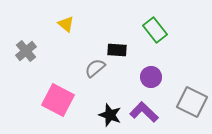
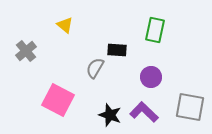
yellow triangle: moved 1 px left, 1 px down
green rectangle: rotated 50 degrees clockwise
gray semicircle: rotated 20 degrees counterclockwise
gray square: moved 2 px left, 5 px down; rotated 16 degrees counterclockwise
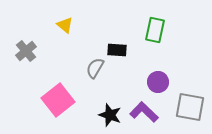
purple circle: moved 7 px right, 5 px down
pink square: rotated 24 degrees clockwise
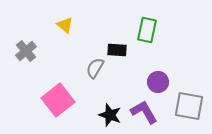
green rectangle: moved 8 px left
gray square: moved 1 px left, 1 px up
purple L-shape: rotated 16 degrees clockwise
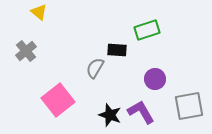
yellow triangle: moved 26 px left, 13 px up
green rectangle: rotated 60 degrees clockwise
purple circle: moved 3 px left, 3 px up
gray square: rotated 20 degrees counterclockwise
purple L-shape: moved 3 px left
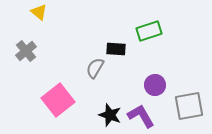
green rectangle: moved 2 px right, 1 px down
black rectangle: moved 1 px left, 1 px up
purple circle: moved 6 px down
purple L-shape: moved 4 px down
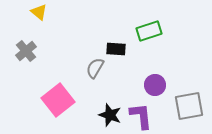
purple L-shape: rotated 24 degrees clockwise
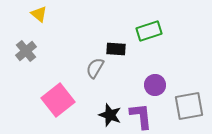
yellow triangle: moved 2 px down
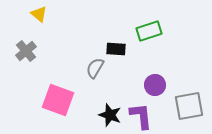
pink square: rotated 32 degrees counterclockwise
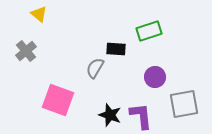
purple circle: moved 8 px up
gray square: moved 5 px left, 2 px up
